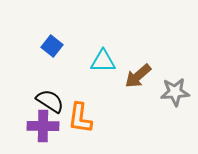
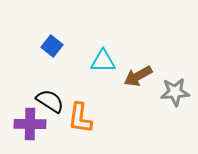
brown arrow: rotated 12 degrees clockwise
purple cross: moved 13 px left, 2 px up
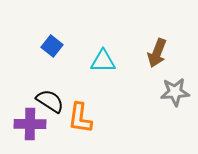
brown arrow: moved 19 px right, 23 px up; rotated 40 degrees counterclockwise
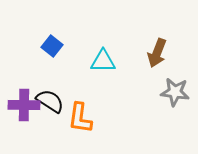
gray star: rotated 12 degrees clockwise
purple cross: moved 6 px left, 19 px up
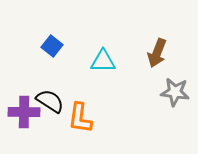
purple cross: moved 7 px down
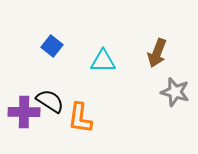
gray star: rotated 8 degrees clockwise
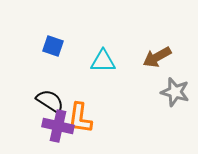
blue square: moved 1 px right; rotated 20 degrees counterclockwise
brown arrow: moved 4 px down; rotated 40 degrees clockwise
purple cross: moved 34 px right, 14 px down; rotated 12 degrees clockwise
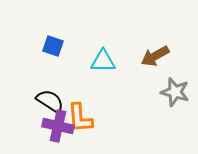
brown arrow: moved 2 px left, 1 px up
orange L-shape: rotated 12 degrees counterclockwise
